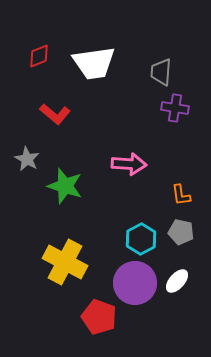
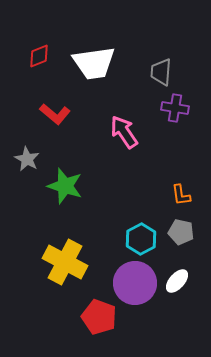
pink arrow: moved 5 px left, 32 px up; rotated 128 degrees counterclockwise
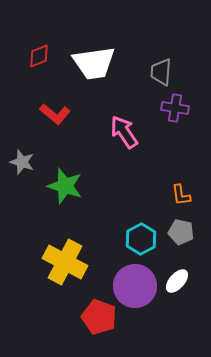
gray star: moved 5 px left, 3 px down; rotated 10 degrees counterclockwise
purple circle: moved 3 px down
